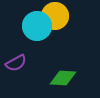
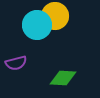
cyan circle: moved 1 px up
purple semicircle: rotated 15 degrees clockwise
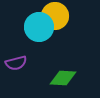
cyan circle: moved 2 px right, 2 px down
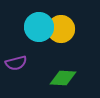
yellow circle: moved 6 px right, 13 px down
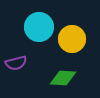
yellow circle: moved 11 px right, 10 px down
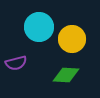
green diamond: moved 3 px right, 3 px up
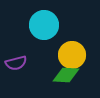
cyan circle: moved 5 px right, 2 px up
yellow circle: moved 16 px down
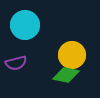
cyan circle: moved 19 px left
green diamond: rotated 8 degrees clockwise
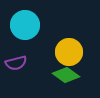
yellow circle: moved 3 px left, 3 px up
green diamond: rotated 24 degrees clockwise
